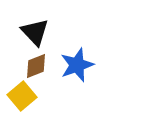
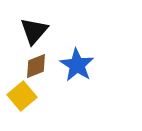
black triangle: moved 1 px left, 1 px up; rotated 24 degrees clockwise
blue star: rotated 20 degrees counterclockwise
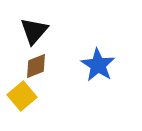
blue star: moved 21 px right
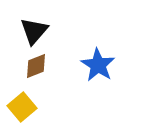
yellow square: moved 11 px down
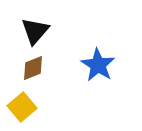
black triangle: moved 1 px right
brown diamond: moved 3 px left, 2 px down
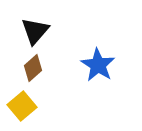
brown diamond: rotated 20 degrees counterclockwise
yellow square: moved 1 px up
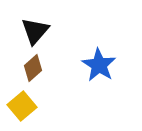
blue star: moved 1 px right
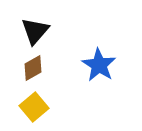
brown diamond: rotated 12 degrees clockwise
yellow square: moved 12 px right, 1 px down
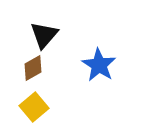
black triangle: moved 9 px right, 4 px down
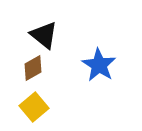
black triangle: rotated 32 degrees counterclockwise
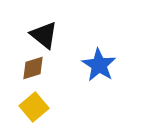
brown diamond: rotated 12 degrees clockwise
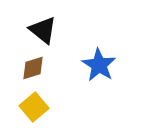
black triangle: moved 1 px left, 5 px up
